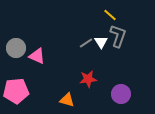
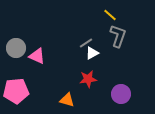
white triangle: moved 9 px left, 11 px down; rotated 32 degrees clockwise
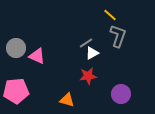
red star: moved 3 px up
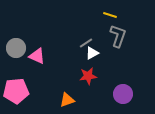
yellow line: rotated 24 degrees counterclockwise
purple circle: moved 2 px right
orange triangle: rotated 35 degrees counterclockwise
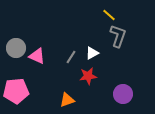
yellow line: moved 1 px left; rotated 24 degrees clockwise
gray line: moved 15 px left, 14 px down; rotated 24 degrees counterclockwise
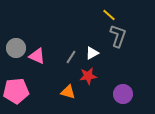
orange triangle: moved 1 px right, 8 px up; rotated 35 degrees clockwise
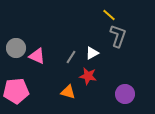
red star: rotated 18 degrees clockwise
purple circle: moved 2 px right
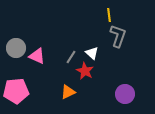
yellow line: rotated 40 degrees clockwise
white triangle: rotated 48 degrees counterclockwise
red star: moved 3 px left, 5 px up; rotated 18 degrees clockwise
orange triangle: rotated 42 degrees counterclockwise
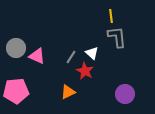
yellow line: moved 2 px right, 1 px down
gray L-shape: moved 1 px left, 1 px down; rotated 25 degrees counterclockwise
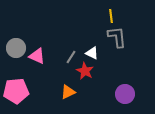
white triangle: rotated 16 degrees counterclockwise
